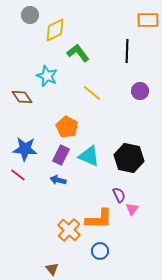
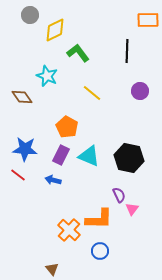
blue arrow: moved 5 px left
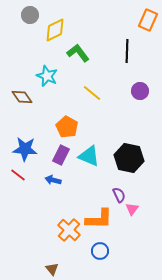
orange rectangle: rotated 65 degrees counterclockwise
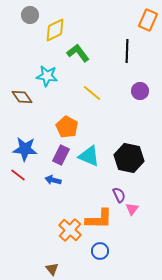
cyan star: rotated 15 degrees counterclockwise
orange cross: moved 1 px right
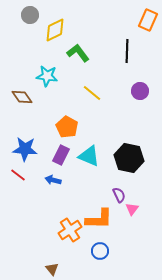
orange cross: rotated 15 degrees clockwise
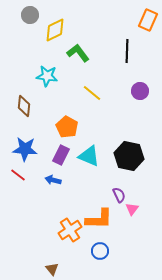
brown diamond: moved 2 px right, 9 px down; rotated 40 degrees clockwise
black hexagon: moved 2 px up
